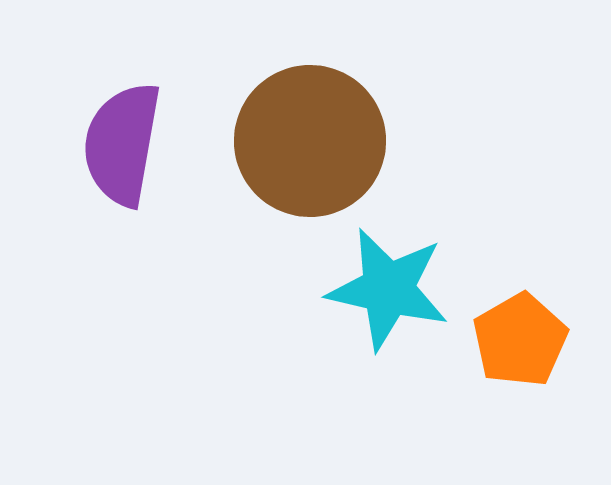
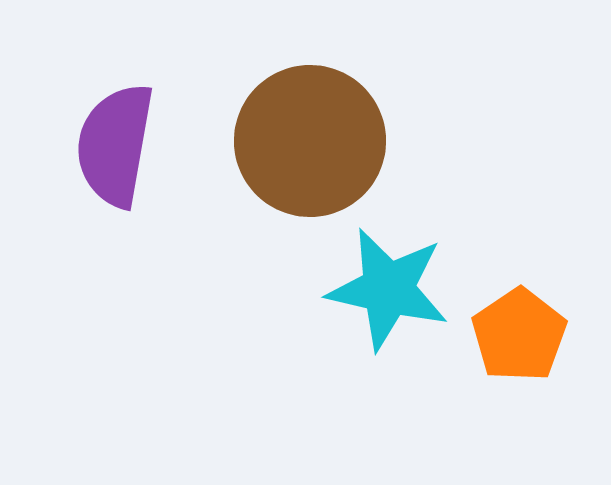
purple semicircle: moved 7 px left, 1 px down
orange pentagon: moved 1 px left, 5 px up; rotated 4 degrees counterclockwise
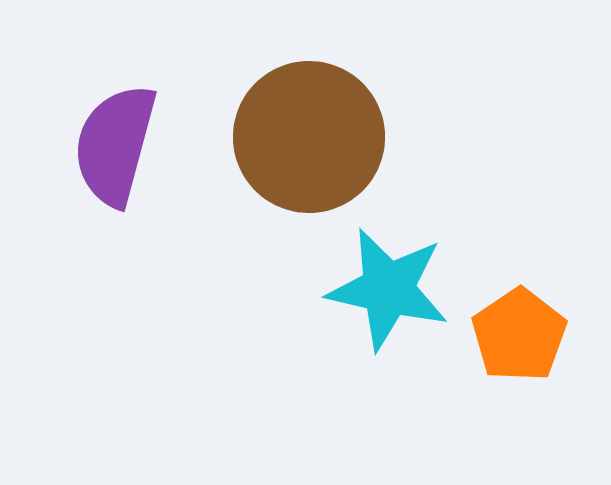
brown circle: moved 1 px left, 4 px up
purple semicircle: rotated 5 degrees clockwise
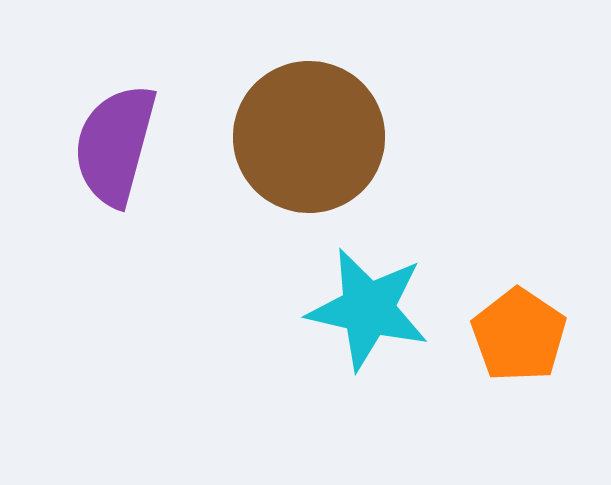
cyan star: moved 20 px left, 20 px down
orange pentagon: rotated 4 degrees counterclockwise
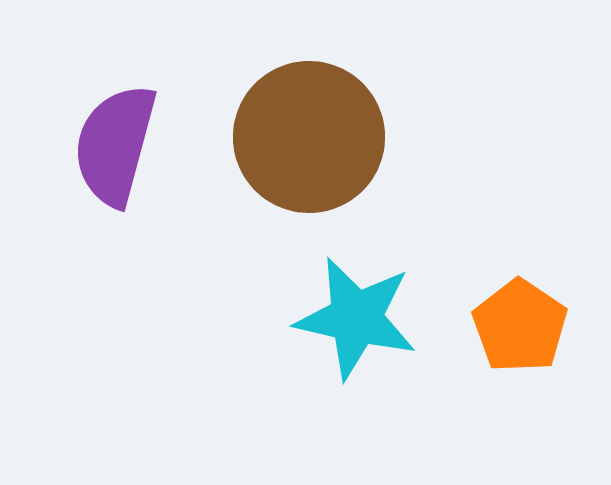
cyan star: moved 12 px left, 9 px down
orange pentagon: moved 1 px right, 9 px up
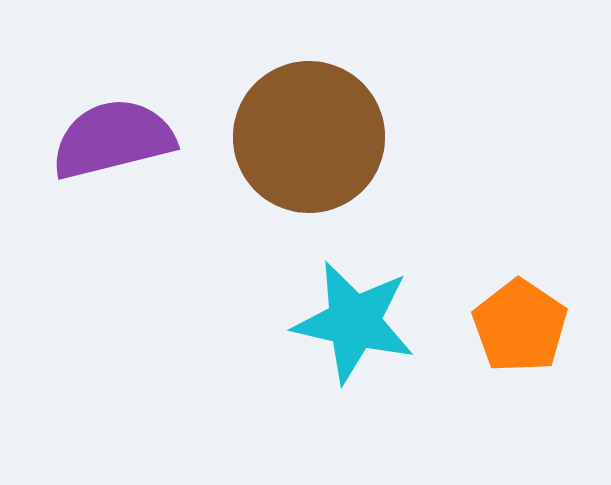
purple semicircle: moved 2 px left, 6 px up; rotated 61 degrees clockwise
cyan star: moved 2 px left, 4 px down
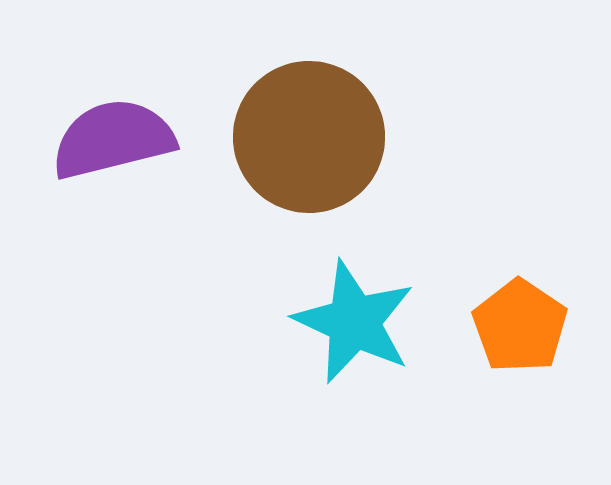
cyan star: rotated 12 degrees clockwise
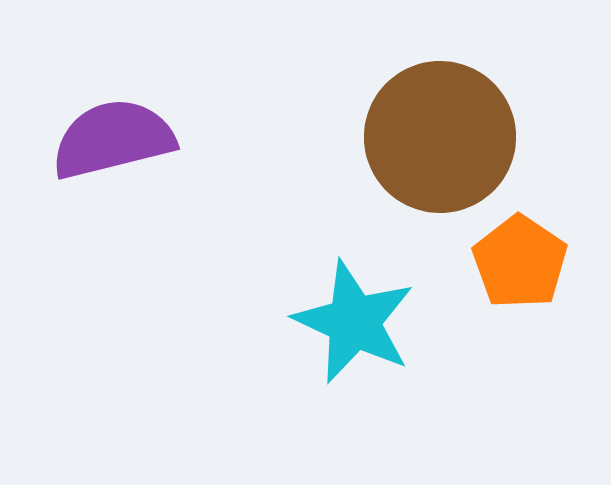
brown circle: moved 131 px right
orange pentagon: moved 64 px up
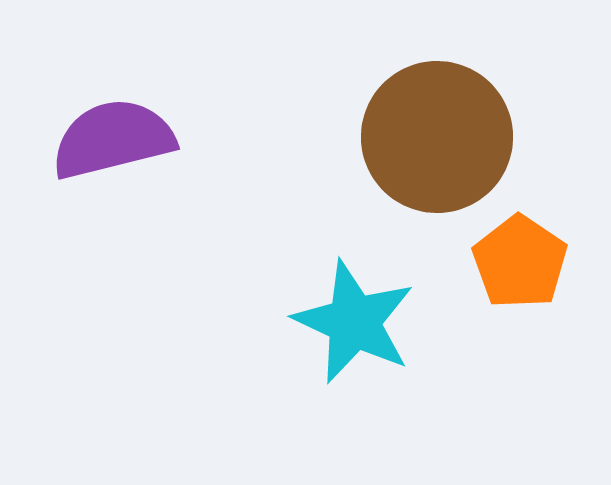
brown circle: moved 3 px left
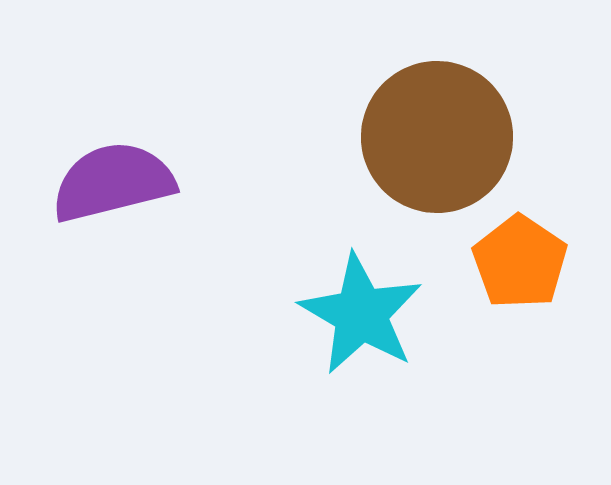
purple semicircle: moved 43 px down
cyan star: moved 7 px right, 8 px up; rotated 5 degrees clockwise
